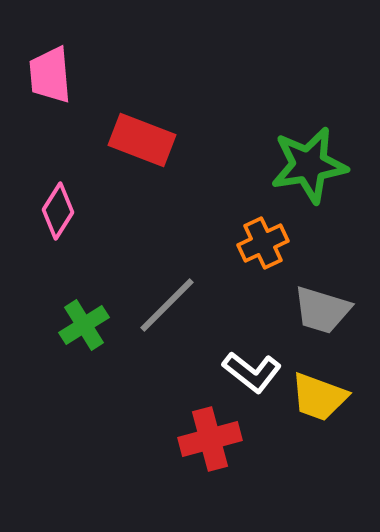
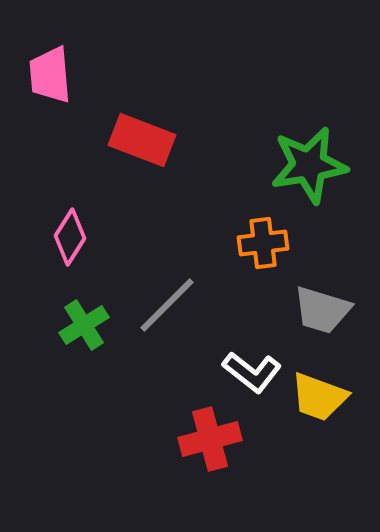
pink diamond: moved 12 px right, 26 px down
orange cross: rotated 18 degrees clockwise
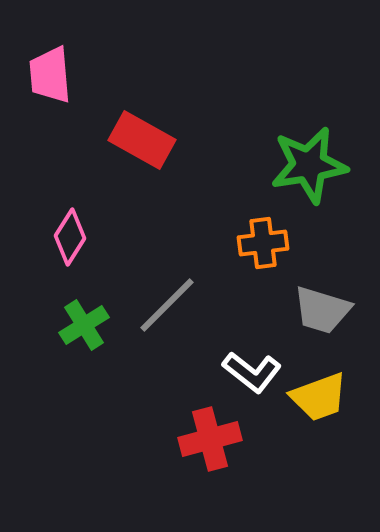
red rectangle: rotated 8 degrees clockwise
yellow trapezoid: rotated 40 degrees counterclockwise
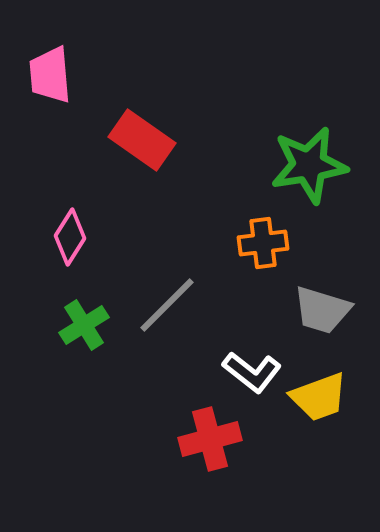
red rectangle: rotated 6 degrees clockwise
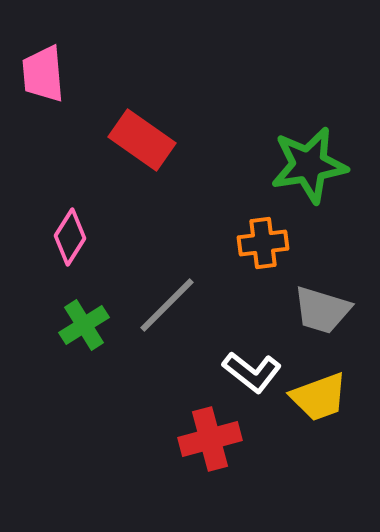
pink trapezoid: moved 7 px left, 1 px up
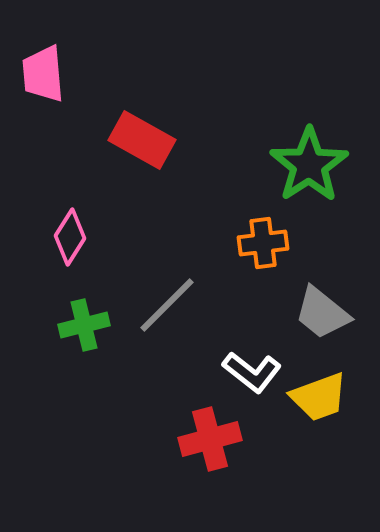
red rectangle: rotated 6 degrees counterclockwise
green star: rotated 24 degrees counterclockwise
gray trapezoid: moved 3 px down; rotated 22 degrees clockwise
green cross: rotated 18 degrees clockwise
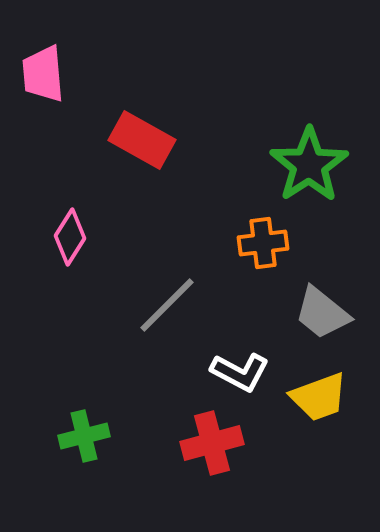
green cross: moved 111 px down
white L-shape: moved 12 px left; rotated 10 degrees counterclockwise
red cross: moved 2 px right, 4 px down
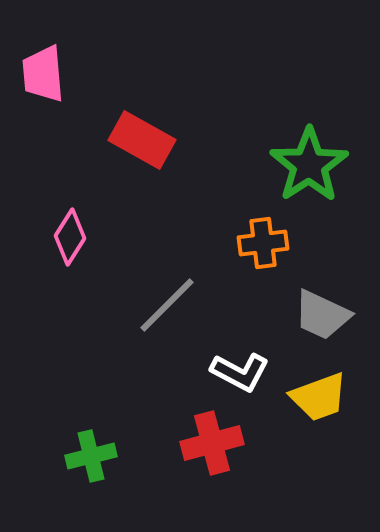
gray trapezoid: moved 2 px down; rotated 14 degrees counterclockwise
green cross: moved 7 px right, 20 px down
